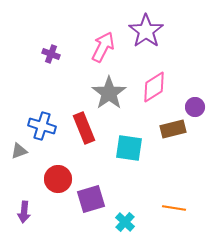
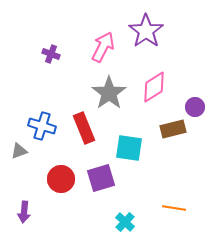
red circle: moved 3 px right
purple square: moved 10 px right, 21 px up
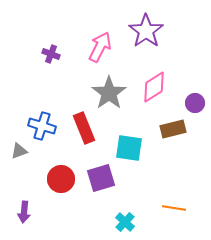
pink arrow: moved 3 px left
purple circle: moved 4 px up
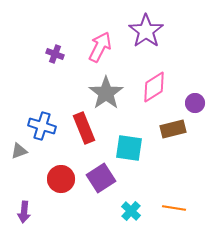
purple cross: moved 4 px right
gray star: moved 3 px left
purple square: rotated 16 degrees counterclockwise
cyan cross: moved 6 px right, 11 px up
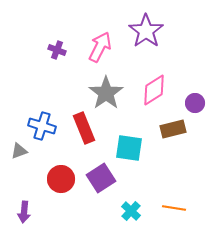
purple cross: moved 2 px right, 4 px up
pink diamond: moved 3 px down
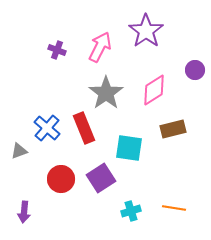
purple circle: moved 33 px up
blue cross: moved 5 px right, 2 px down; rotated 24 degrees clockwise
cyan cross: rotated 30 degrees clockwise
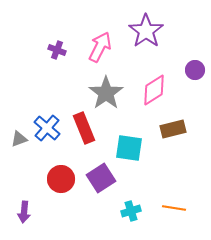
gray triangle: moved 12 px up
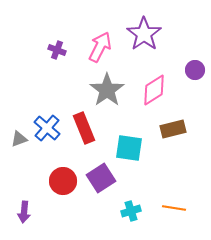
purple star: moved 2 px left, 3 px down
gray star: moved 1 px right, 3 px up
red circle: moved 2 px right, 2 px down
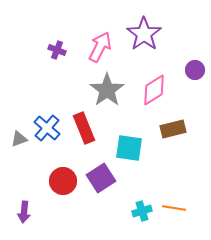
cyan cross: moved 11 px right
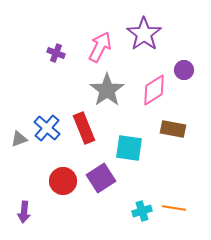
purple cross: moved 1 px left, 3 px down
purple circle: moved 11 px left
brown rectangle: rotated 25 degrees clockwise
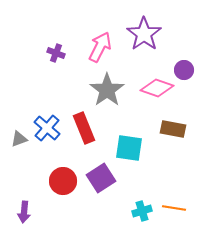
pink diamond: moved 3 px right, 2 px up; rotated 52 degrees clockwise
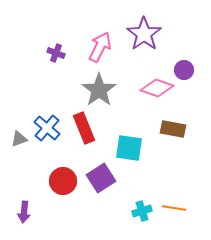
gray star: moved 8 px left
